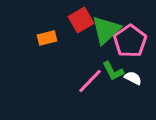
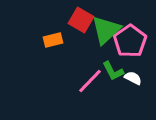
red square: rotated 30 degrees counterclockwise
orange rectangle: moved 6 px right, 2 px down
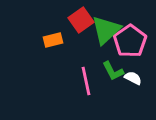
red square: rotated 25 degrees clockwise
pink line: moved 4 px left; rotated 56 degrees counterclockwise
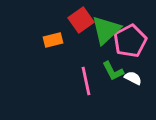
pink pentagon: rotated 8 degrees clockwise
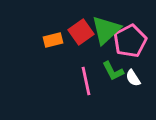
red square: moved 12 px down
white semicircle: rotated 150 degrees counterclockwise
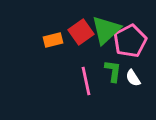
green L-shape: rotated 145 degrees counterclockwise
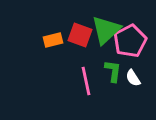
red square: moved 1 px left, 3 px down; rotated 35 degrees counterclockwise
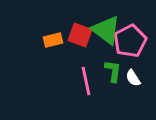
green triangle: rotated 40 degrees counterclockwise
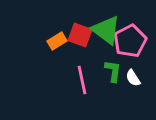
orange rectangle: moved 4 px right, 1 px down; rotated 18 degrees counterclockwise
pink line: moved 4 px left, 1 px up
